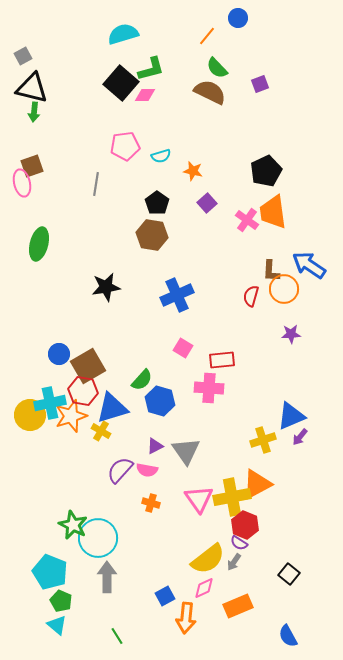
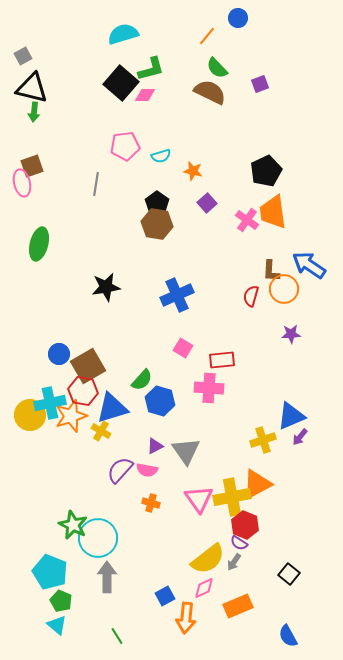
brown hexagon at (152, 235): moved 5 px right, 11 px up
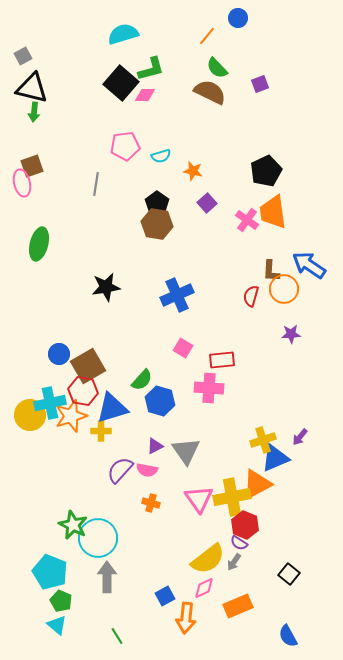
blue triangle at (291, 416): moved 16 px left, 42 px down
yellow cross at (101, 431): rotated 30 degrees counterclockwise
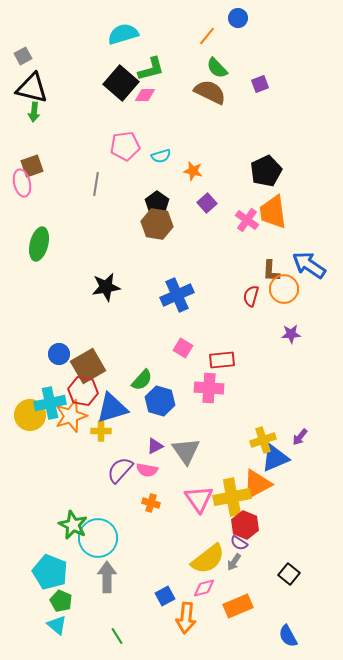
pink diamond at (204, 588): rotated 10 degrees clockwise
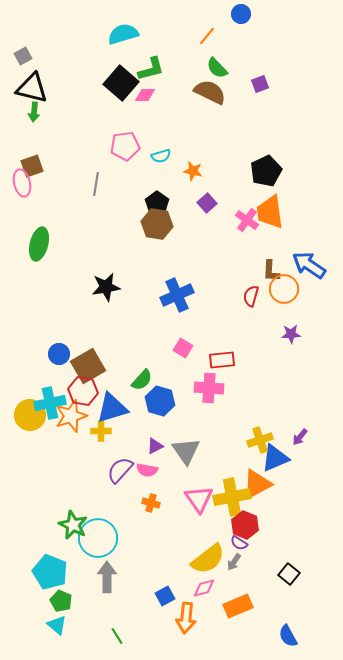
blue circle at (238, 18): moved 3 px right, 4 px up
orange trapezoid at (273, 212): moved 3 px left
yellow cross at (263, 440): moved 3 px left
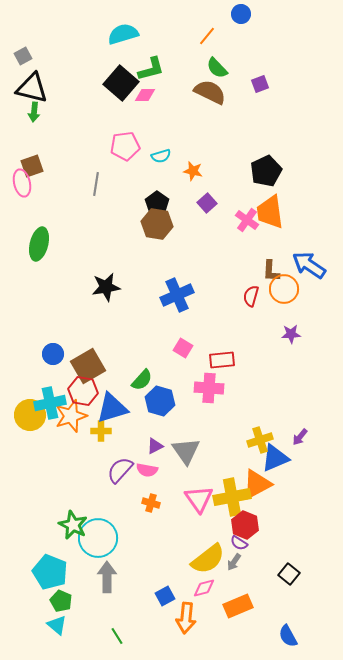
blue circle at (59, 354): moved 6 px left
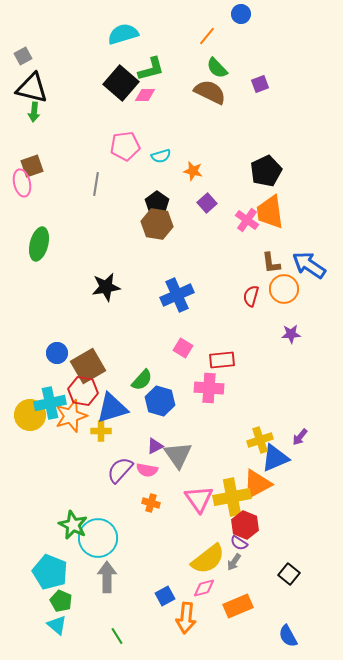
brown L-shape at (271, 271): moved 8 px up; rotated 10 degrees counterclockwise
blue circle at (53, 354): moved 4 px right, 1 px up
gray triangle at (186, 451): moved 8 px left, 4 px down
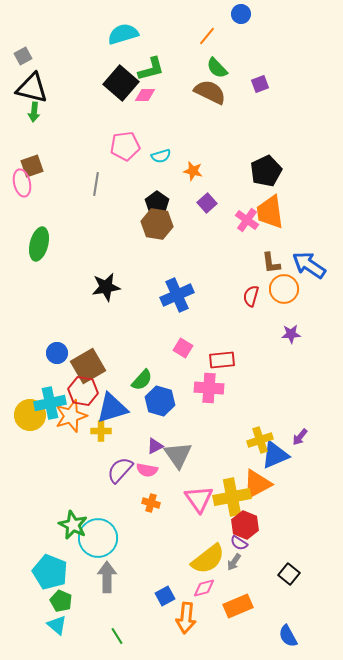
blue triangle at (275, 458): moved 3 px up
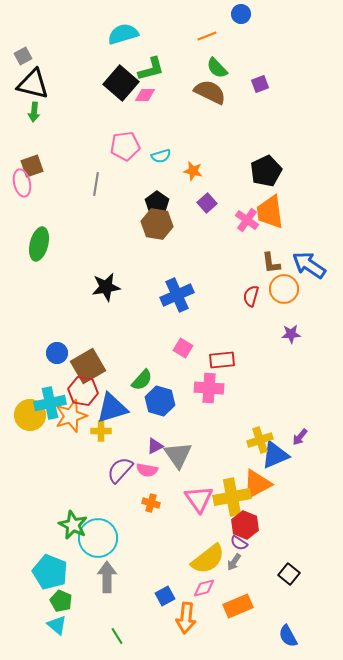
orange line at (207, 36): rotated 30 degrees clockwise
black triangle at (32, 88): moved 1 px right, 4 px up
